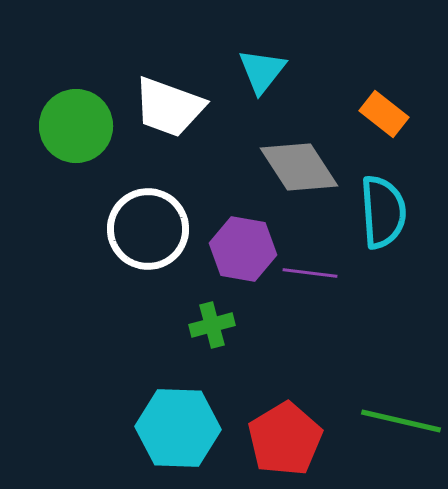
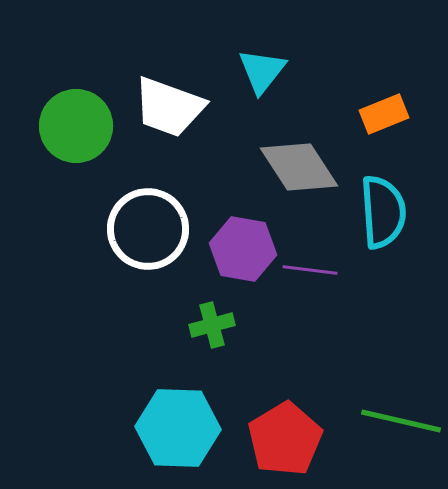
orange rectangle: rotated 60 degrees counterclockwise
purple line: moved 3 px up
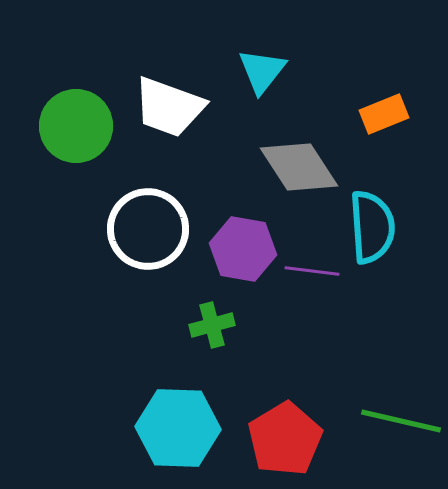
cyan semicircle: moved 11 px left, 15 px down
purple line: moved 2 px right, 1 px down
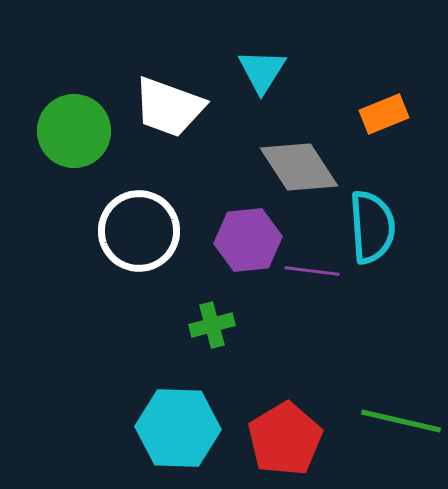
cyan triangle: rotated 6 degrees counterclockwise
green circle: moved 2 px left, 5 px down
white circle: moved 9 px left, 2 px down
purple hexagon: moved 5 px right, 9 px up; rotated 16 degrees counterclockwise
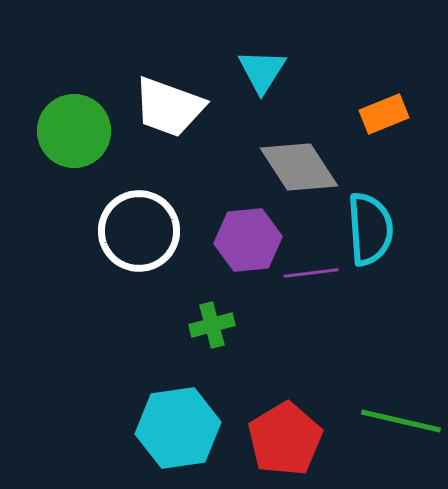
cyan semicircle: moved 2 px left, 2 px down
purple line: moved 1 px left, 2 px down; rotated 14 degrees counterclockwise
cyan hexagon: rotated 10 degrees counterclockwise
